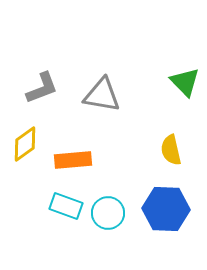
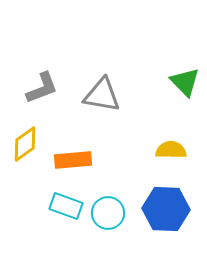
yellow semicircle: rotated 104 degrees clockwise
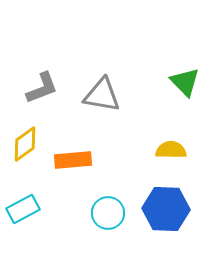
cyan rectangle: moved 43 px left, 3 px down; rotated 48 degrees counterclockwise
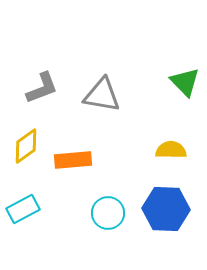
yellow diamond: moved 1 px right, 2 px down
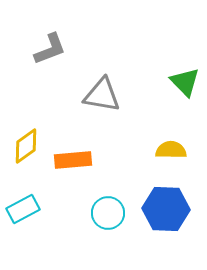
gray L-shape: moved 8 px right, 39 px up
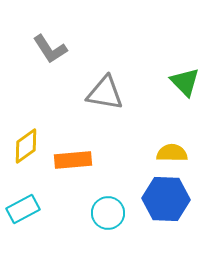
gray L-shape: rotated 78 degrees clockwise
gray triangle: moved 3 px right, 2 px up
yellow semicircle: moved 1 px right, 3 px down
blue hexagon: moved 10 px up
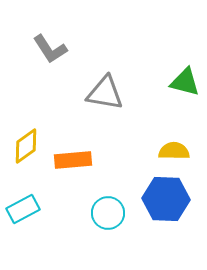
green triangle: rotated 32 degrees counterclockwise
yellow semicircle: moved 2 px right, 2 px up
